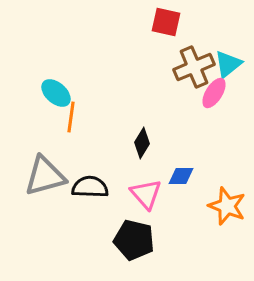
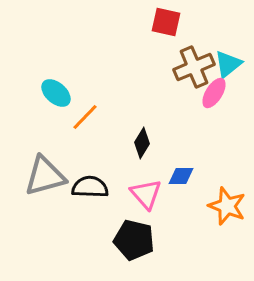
orange line: moved 14 px right; rotated 36 degrees clockwise
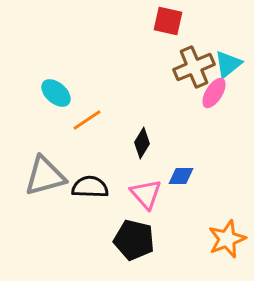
red square: moved 2 px right, 1 px up
orange line: moved 2 px right, 3 px down; rotated 12 degrees clockwise
orange star: moved 33 px down; rotated 30 degrees clockwise
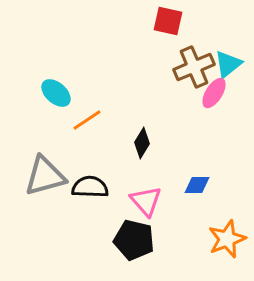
blue diamond: moved 16 px right, 9 px down
pink triangle: moved 7 px down
